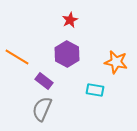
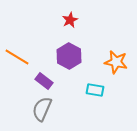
purple hexagon: moved 2 px right, 2 px down
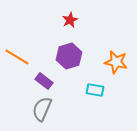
purple hexagon: rotated 15 degrees clockwise
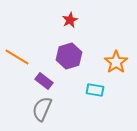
orange star: rotated 25 degrees clockwise
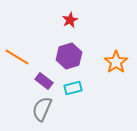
cyan rectangle: moved 22 px left, 2 px up; rotated 24 degrees counterclockwise
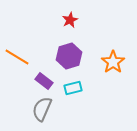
orange star: moved 3 px left
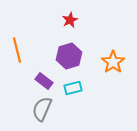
orange line: moved 7 px up; rotated 45 degrees clockwise
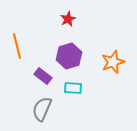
red star: moved 2 px left, 1 px up
orange line: moved 4 px up
orange star: rotated 15 degrees clockwise
purple rectangle: moved 1 px left, 5 px up
cyan rectangle: rotated 18 degrees clockwise
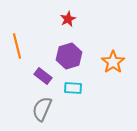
orange star: rotated 15 degrees counterclockwise
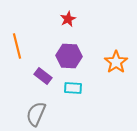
purple hexagon: rotated 20 degrees clockwise
orange star: moved 3 px right
gray semicircle: moved 6 px left, 5 px down
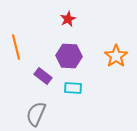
orange line: moved 1 px left, 1 px down
orange star: moved 6 px up
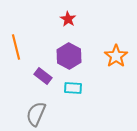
red star: rotated 14 degrees counterclockwise
purple hexagon: rotated 25 degrees clockwise
